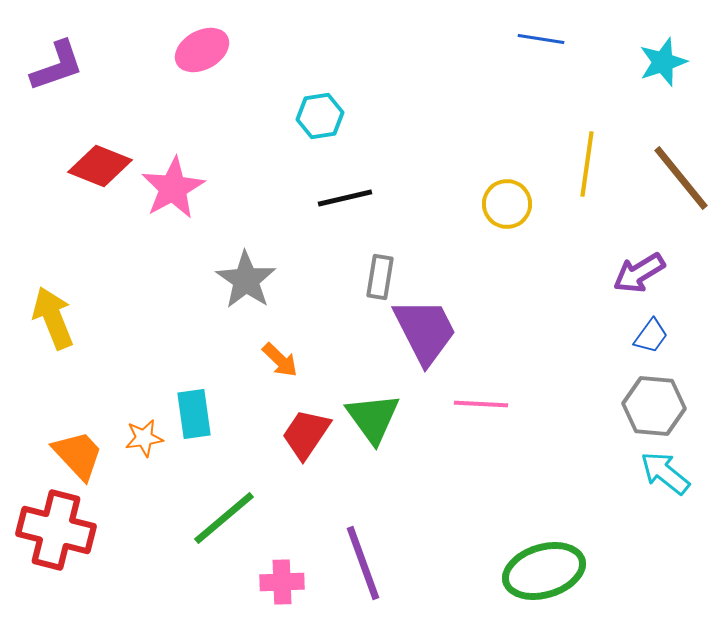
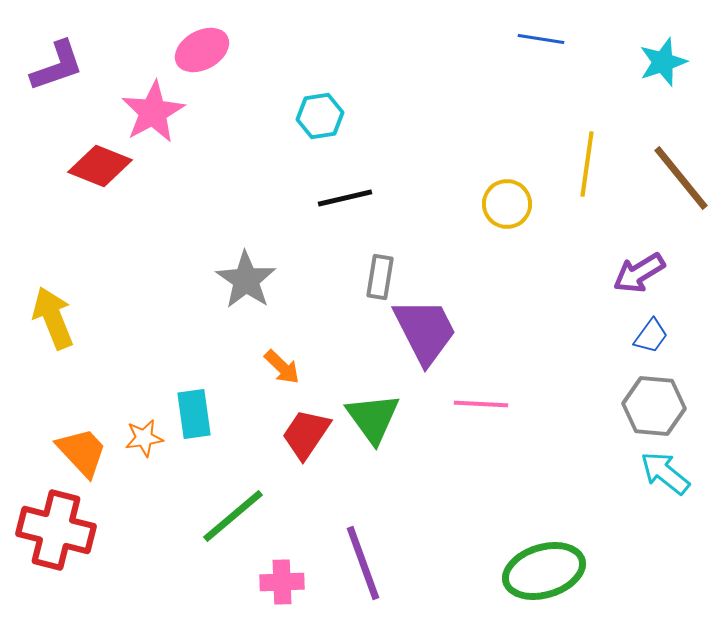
pink star: moved 20 px left, 76 px up
orange arrow: moved 2 px right, 7 px down
orange trapezoid: moved 4 px right, 3 px up
green line: moved 9 px right, 2 px up
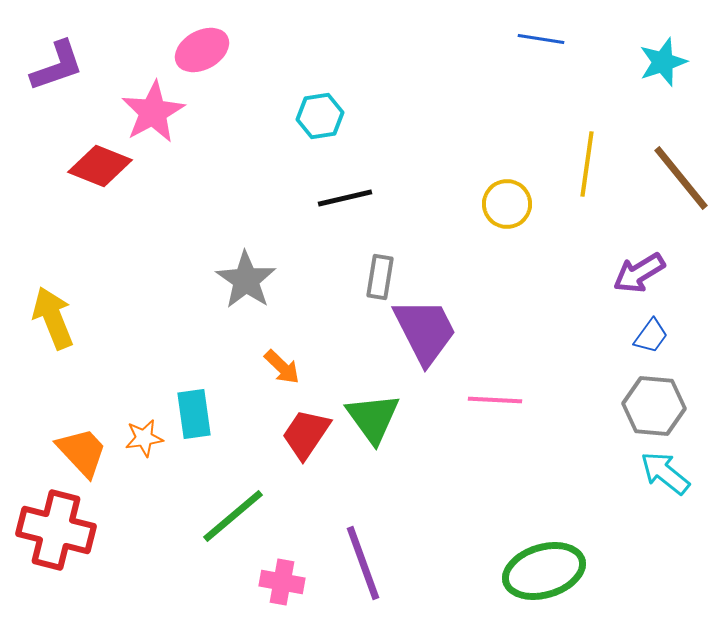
pink line: moved 14 px right, 4 px up
pink cross: rotated 12 degrees clockwise
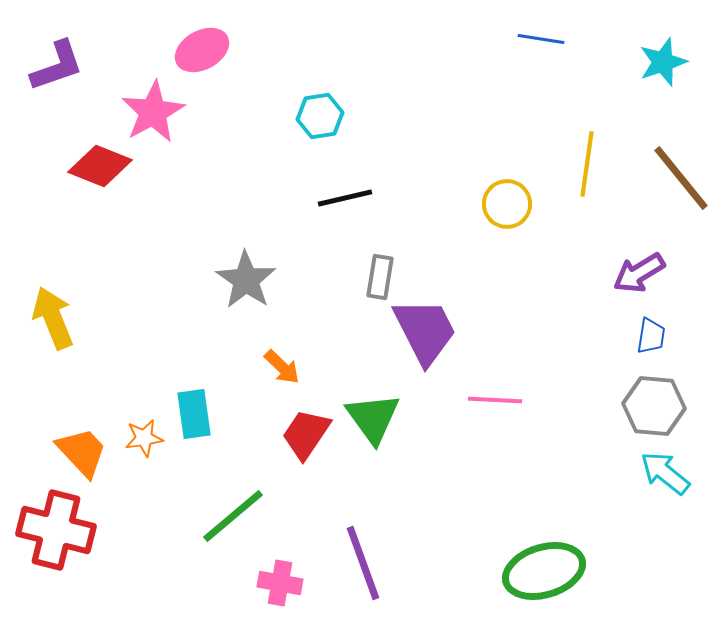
blue trapezoid: rotated 27 degrees counterclockwise
pink cross: moved 2 px left, 1 px down
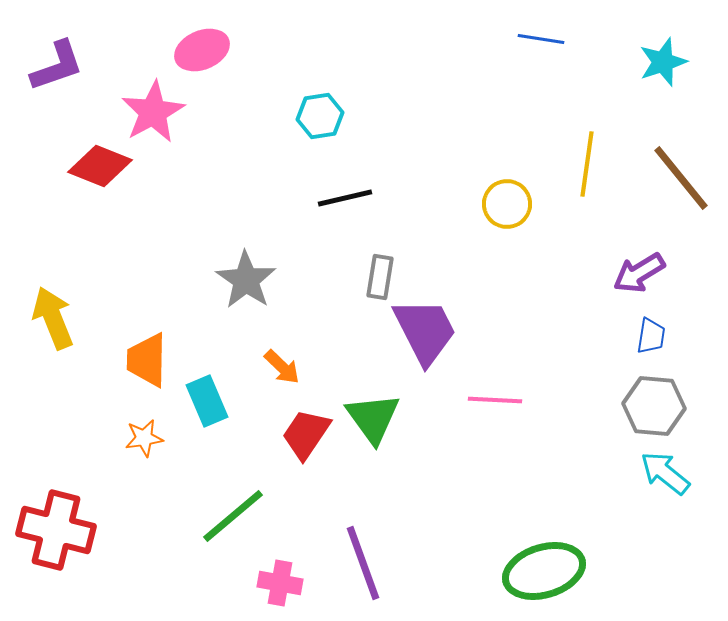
pink ellipse: rotated 6 degrees clockwise
cyan rectangle: moved 13 px right, 13 px up; rotated 15 degrees counterclockwise
orange trapezoid: moved 65 px right, 92 px up; rotated 136 degrees counterclockwise
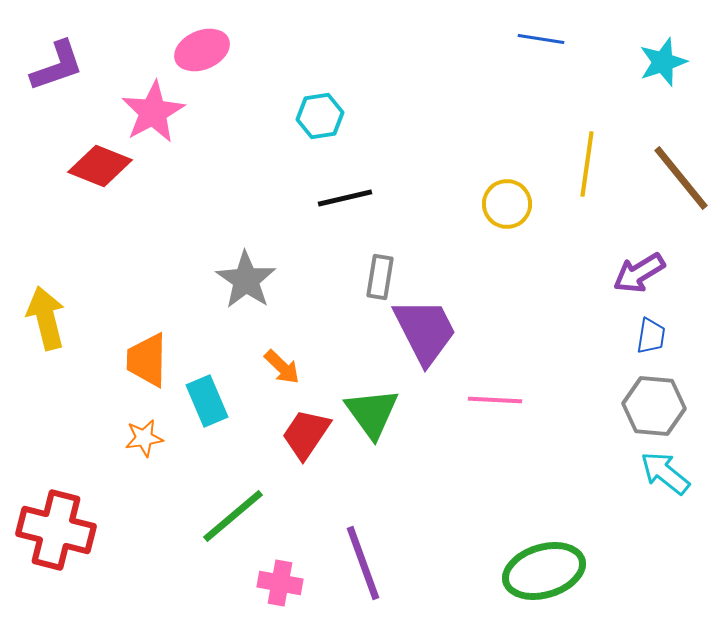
yellow arrow: moved 7 px left; rotated 8 degrees clockwise
green triangle: moved 1 px left, 5 px up
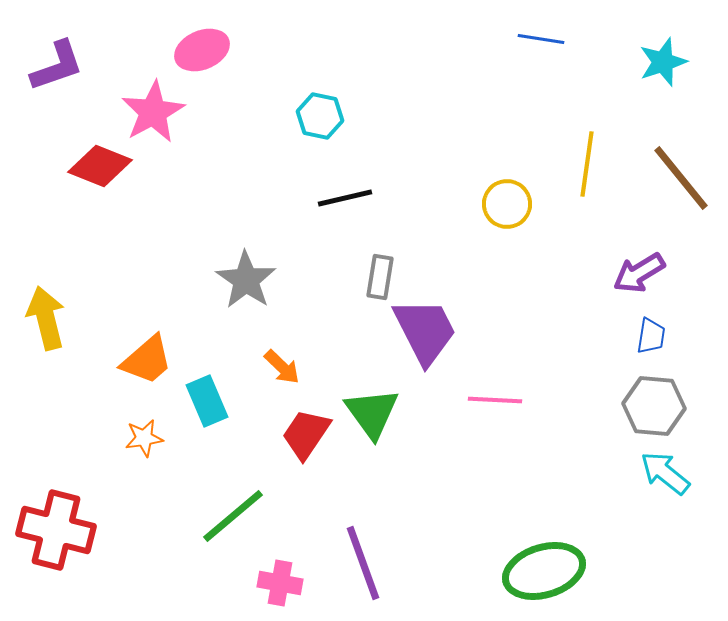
cyan hexagon: rotated 21 degrees clockwise
orange trapezoid: rotated 132 degrees counterclockwise
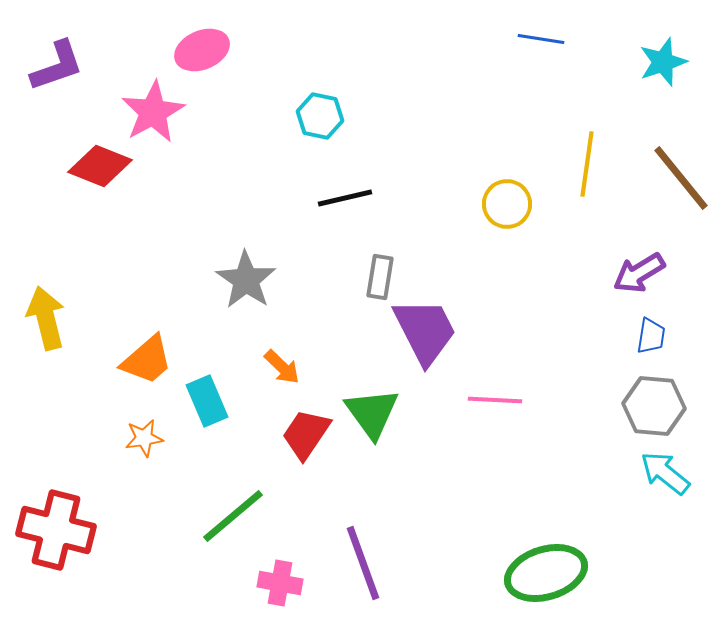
green ellipse: moved 2 px right, 2 px down
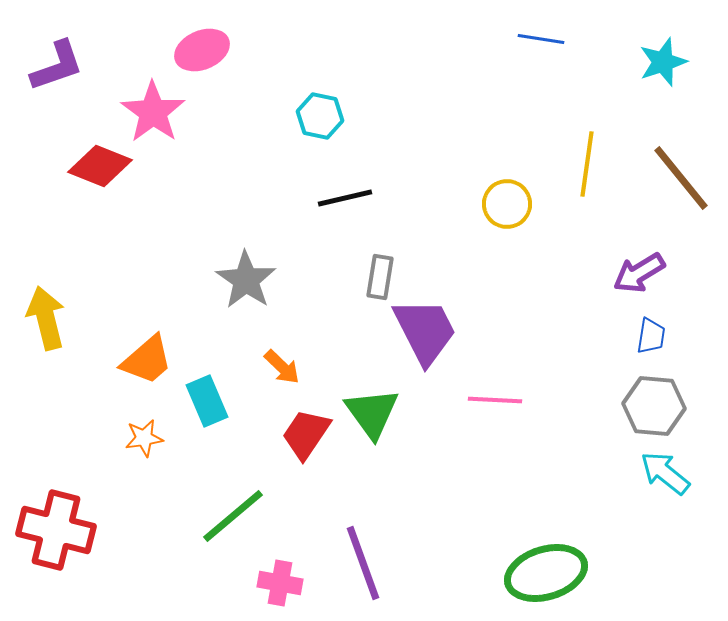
pink star: rotated 8 degrees counterclockwise
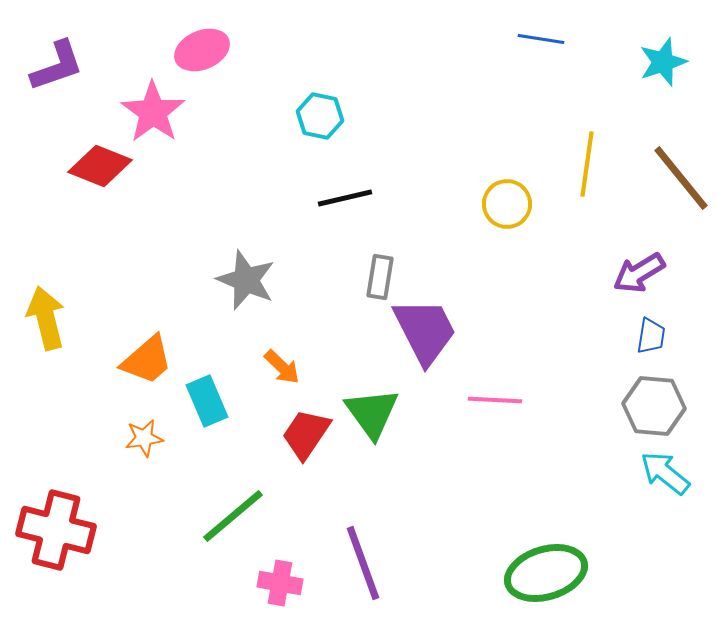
gray star: rotated 12 degrees counterclockwise
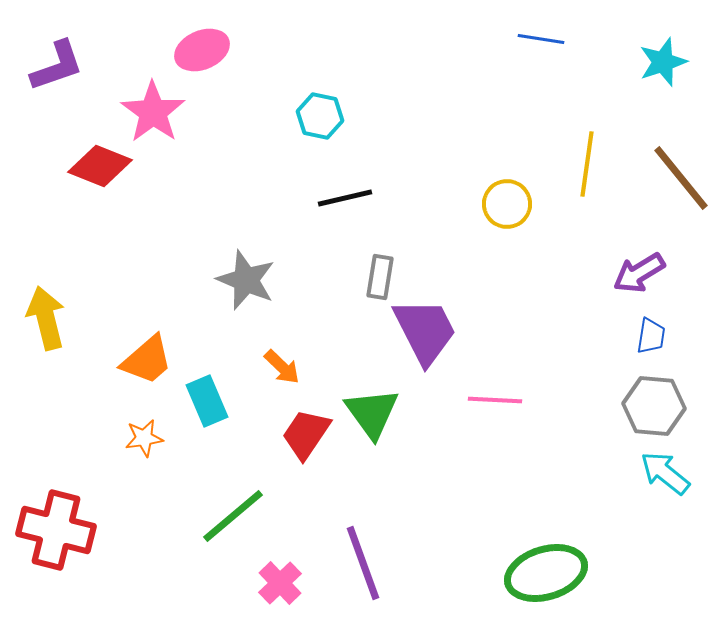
pink cross: rotated 36 degrees clockwise
